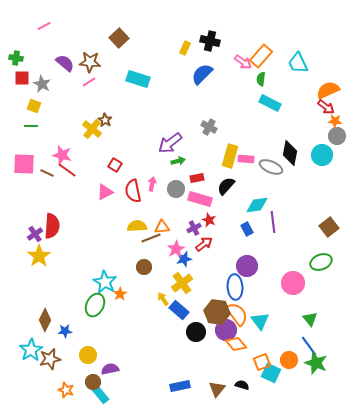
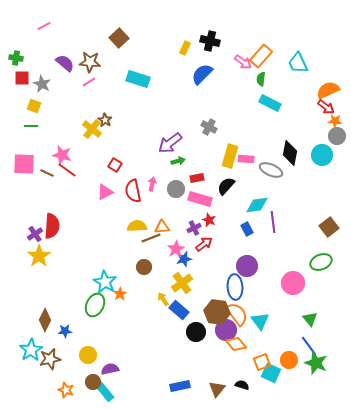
gray ellipse at (271, 167): moved 3 px down
cyan rectangle at (100, 394): moved 5 px right, 2 px up
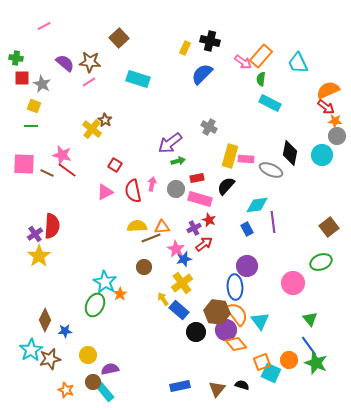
pink star at (176, 249): rotated 12 degrees counterclockwise
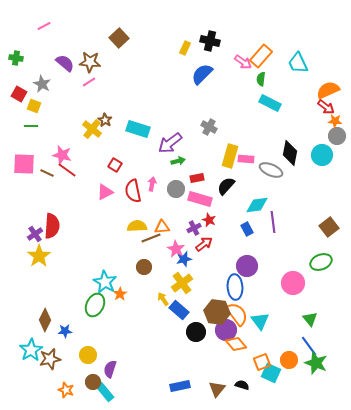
red square at (22, 78): moved 3 px left, 16 px down; rotated 28 degrees clockwise
cyan rectangle at (138, 79): moved 50 px down
purple semicircle at (110, 369): rotated 60 degrees counterclockwise
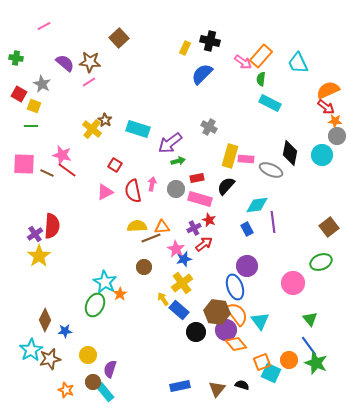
blue ellipse at (235, 287): rotated 15 degrees counterclockwise
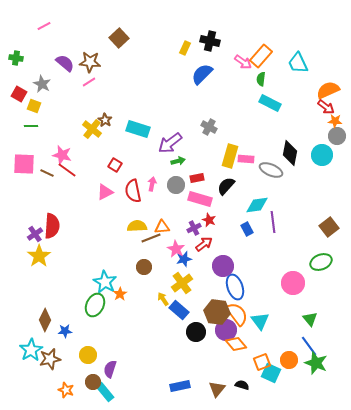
gray circle at (176, 189): moved 4 px up
purple circle at (247, 266): moved 24 px left
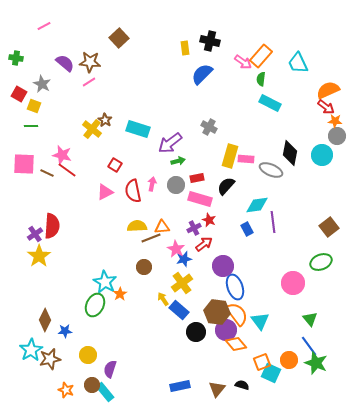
yellow rectangle at (185, 48): rotated 32 degrees counterclockwise
brown circle at (93, 382): moved 1 px left, 3 px down
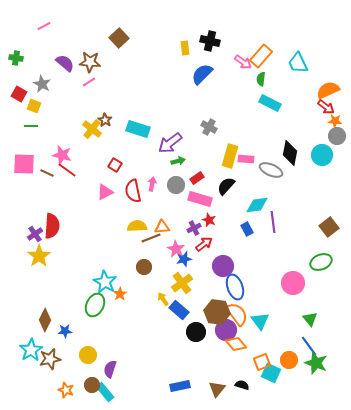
red rectangle at (197, 178): rotated 24 degrees counterclockwise
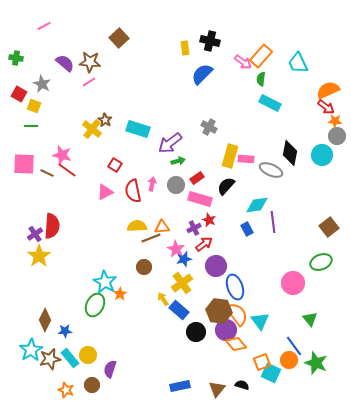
purple circle at (223, 266): moved 7 px left
brown hexagon at (217, 312): moved 2 px right, 1 px up
blue line at (309, 346): moved 15 px left
cyan rectangle at (105, 392): moved 35 px left, 34 px up
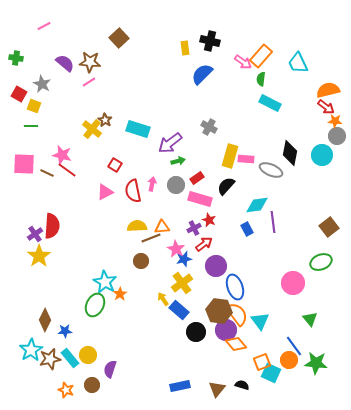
orange semicircle at (328, 90): rotated 10 degrees clockwise
brown circle at (144, 267): moved 3 px left, 6 px up
green star at (316, 363): rotated 15 degrees counterclockwise
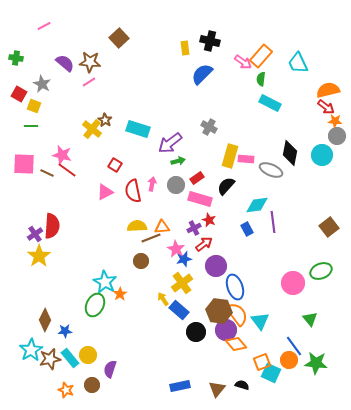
green ellipse at (321, 262): moved 9 px down
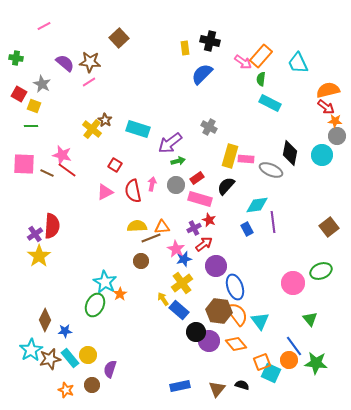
purple circle at (226, 330): moved 17 px left, 11 px down
